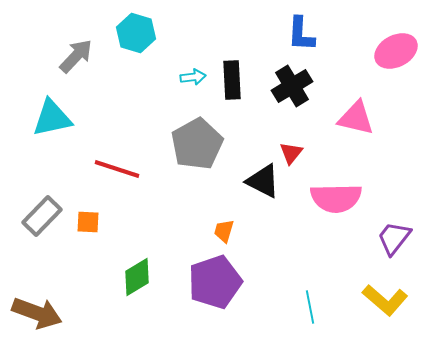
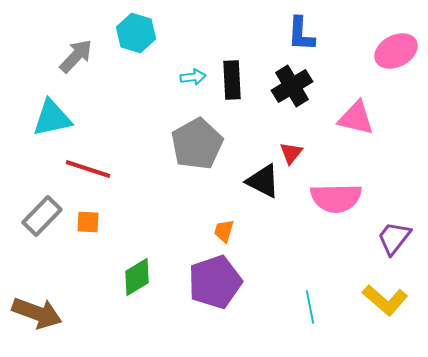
red line: moved 29 px left
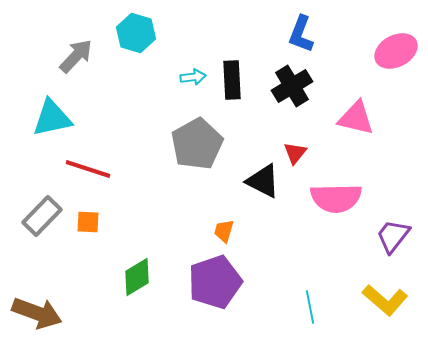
blue L-shape: rotated 18 degrees clockwise
red triangle: moved 4 px right
purple trapezoid: moved 1 px left, 2 px up
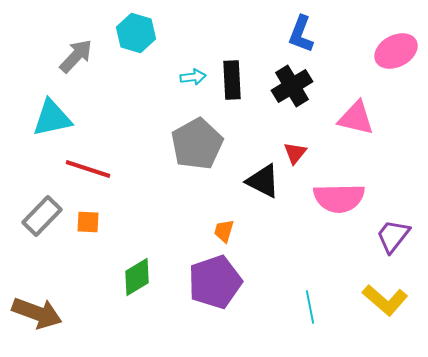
pink semicircle: moved 3 px right
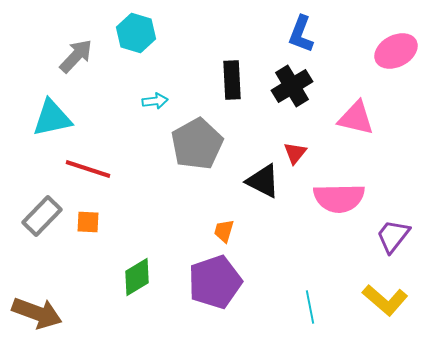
cyan arrow: moved 38 px left, 24 px down
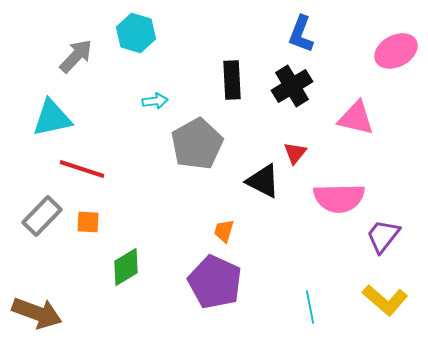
red line: moved 6 px left
purple trapezoid: moved 10 px left
green diamond: moved 11 px left, 10 px up
purple pentagon: rotated 28 degrees counterclockwise
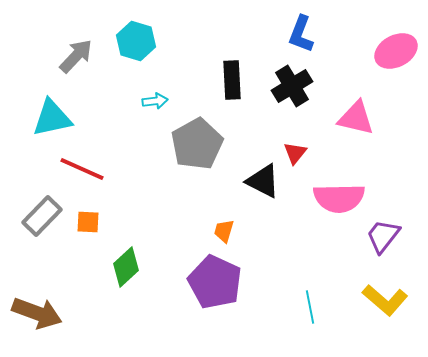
cyan hexagon: moved 8 px down
red line: rotated 6 degrees clockwise
green diamond: rotated 12 degrees counterclockwise
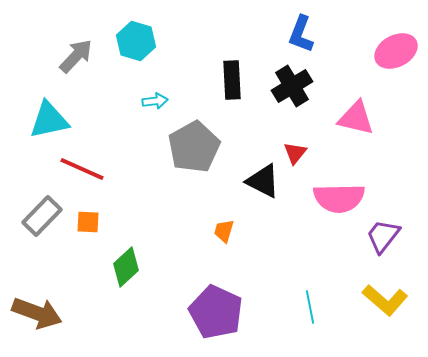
cyan triangle: moved 3 px left, 2 px down
gray pentagon: moved 3 px left, 3 px down
purple pentagon: moved 1 px right, 30 px down
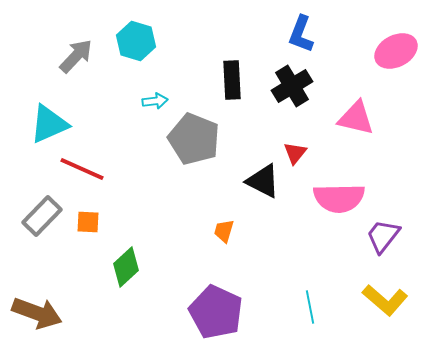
cyan triangle: moved 4 px down; rotated 12 degrees counterclockwise
gray pentagon: moved 8 px up; rotated 21 degrees counterclockwise
